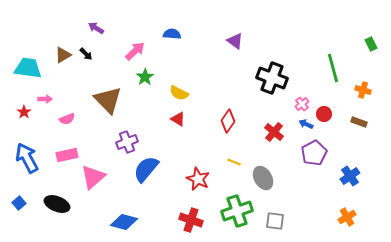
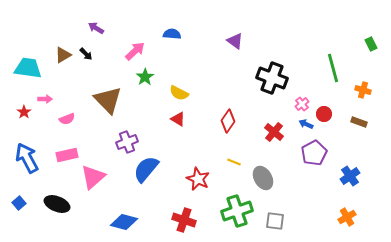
red cross at (191, 220): moved 7 px left
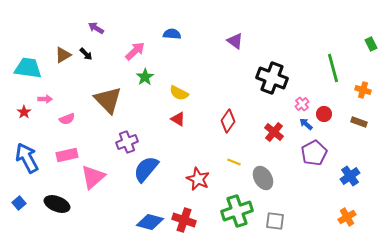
blue arrow at (306, 124): rotated 16 degrees clockwise
blue diamond at (124, 222): moved 26 px right
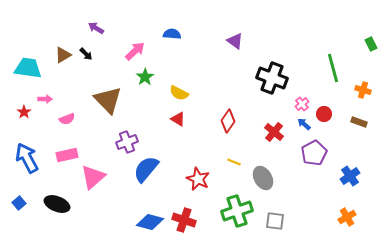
blue arrow at (306, 124): moved 2 px left
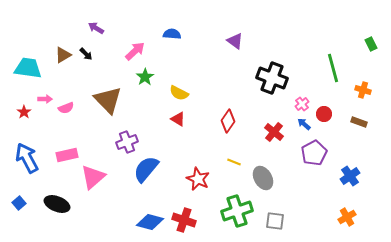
pink semicircle at (67, 119): moved 1 px left, 11 px up
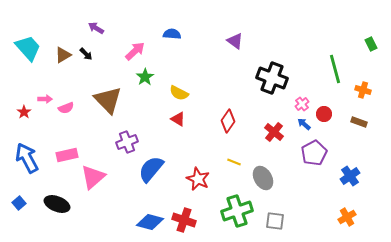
cyan trapezoid at (28, 68): moved 20 px up; rotated 40 degrees clockwise
green line at (333, 68): moved 2 px right, 1 px down
blue semicircle at (146, 169): moved 5 px right
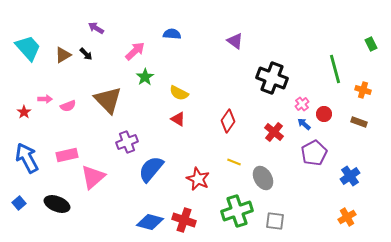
pink semicircle at (66, 108): moved 2 px right, 2 px up
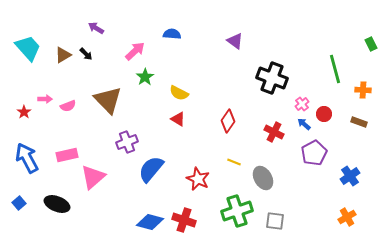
orange cross at (363, 90): rotated 14 degrees counterclockwise
red cross at (274, 132): rotated 12 degrees counterclockwise
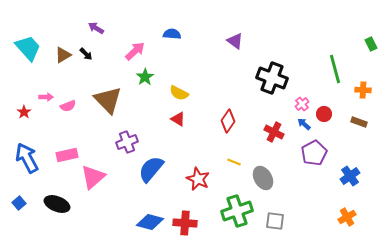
pink arrow at (45, 99): moved 1 px right, 2 px up
red cross at (184, 220): moved 1 px right, 3 px down; rotated 15 degrees counterclockwise
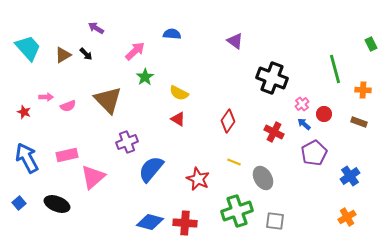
red star at (24, 112): rotated 16 degrees counterclockwise
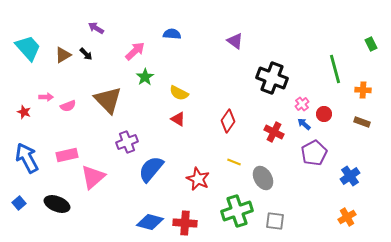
brown rectangle at (359, 122): moved 3 px right
